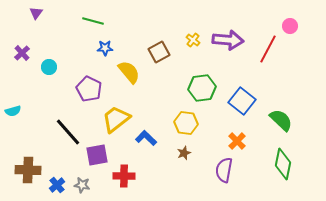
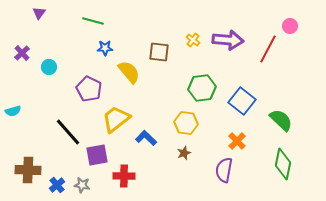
purple triangle: moved 3 px right
brown square: rotated 35 degrees clockwise
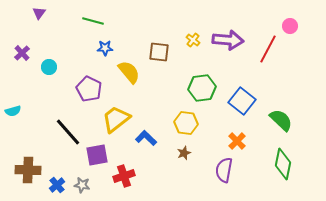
red cross: rotated 20 degrees counterclockwise
